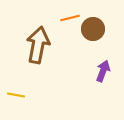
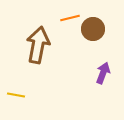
purple arrow: moved 2 px down
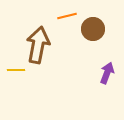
orange line: moved 3 px left, 2 px up
purple arrow: moved 4 px right
yellow line: moved 25 px up; rotated 12 degrees counterclockwise
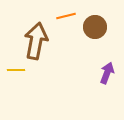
orange line: moved 1 px left
brown circle: moved 2 px right, 2 px up
brown arrow: moved 2 px left, 4 px up
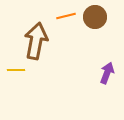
brown circle: moved 10 px up
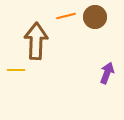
brown arrow: rotated 9 degrees counterclockwise
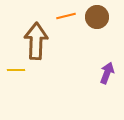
brown circle: moved 2 px right
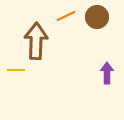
orange line: rotated 12 degrees counterclockwise
purple arrow: rotated 20 degrees counterclockwise
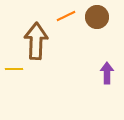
yellow line: moved 2 px left, 1 px up
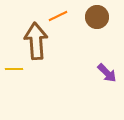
orange line: moved 8 px left
brown arrow: rotated 6 degrees counterclockwise
purple arrow: rotated 135 degrees clockwise
